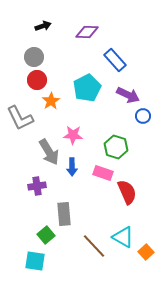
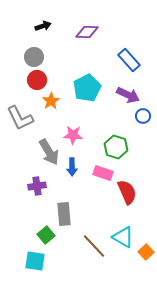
blue rectangle: moved 14 px right
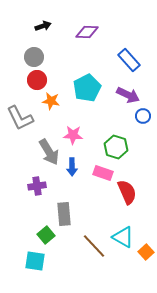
orange star: rotated 30 degrees counterclockwise
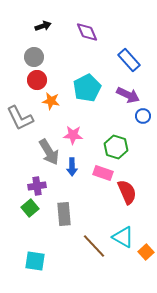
purple diamond: rotated 65 degrees clockwise
green square: moved 16 px left, 27 px up
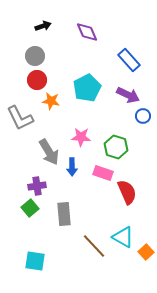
gray circle: moved 1 px right, 1 px up
pink star: moved 8 px right, 2 px down
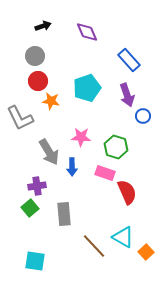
red circle: moved 1 px right, 1 px down
cyan pentagon: rotated 8 degrees clockwise
purple arrow: moved 1 px left; rotated 45 degrees clockwise
pink rectangle: moved 2 px right
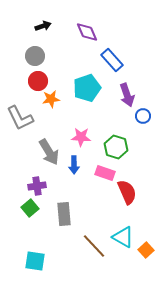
blue rectangle: moved 17 px left
orange star: moved 2 px up; rotated 18 degrees counterclockwise
blue arrow: moved 2 px right, 2 px up
orange square: moved 2 px up
